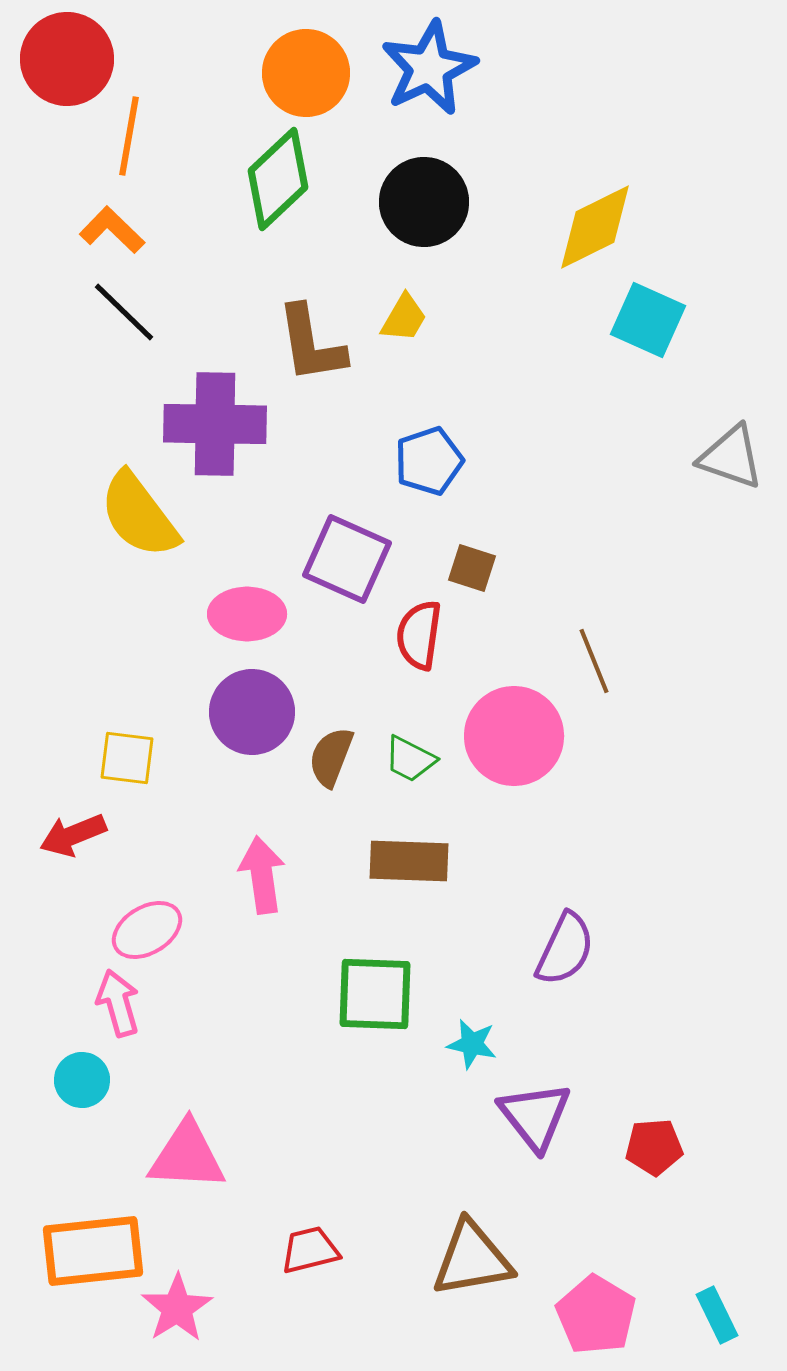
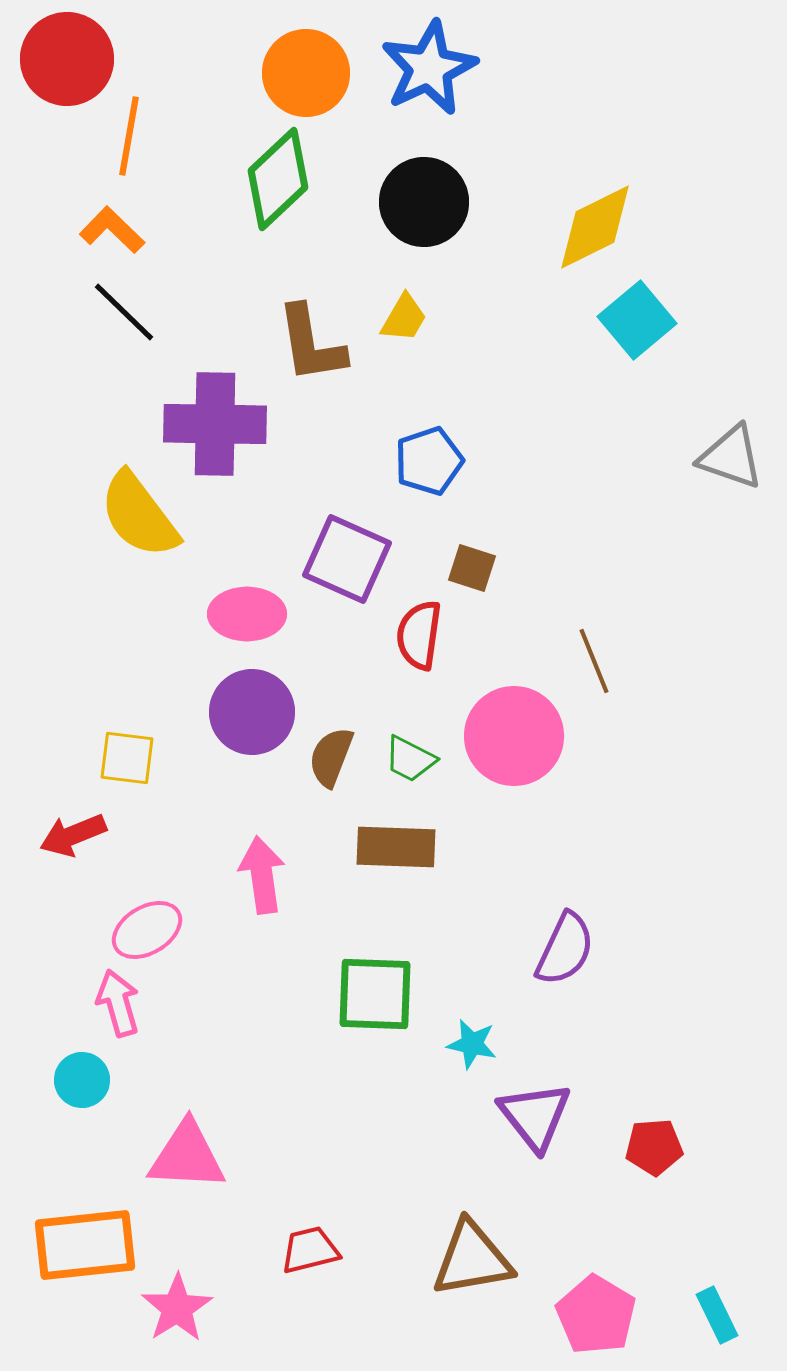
cyan square at (648, 320): moved 11 px left; rotated 26 degrees clockwise
brown rectangle at (409, 861): moved 13 px left, 14 px up
orange rectangle at (93, 1251): moved 8 px left, 6 px up
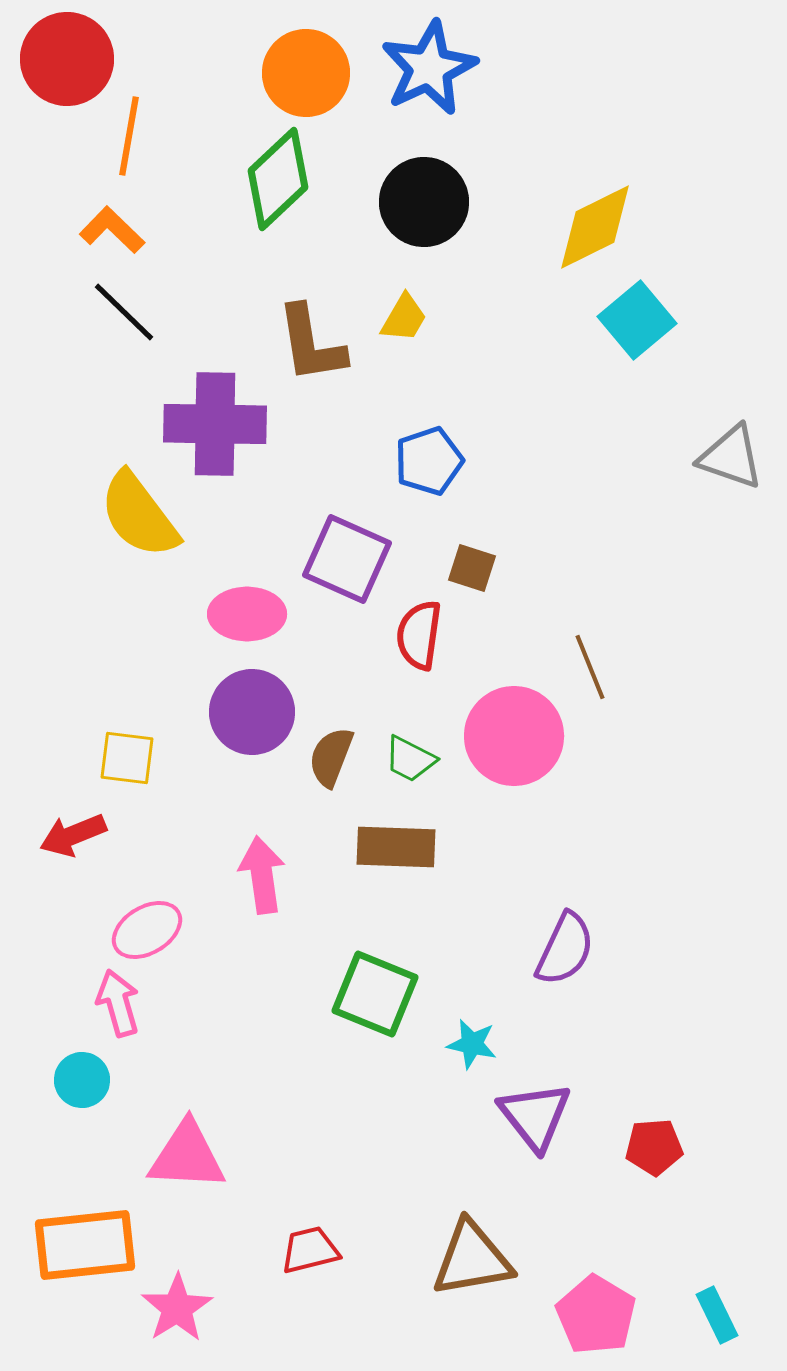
brown line at (594, 661): moved 4 px left, 6 px down
green square at (375, 994): rotated 20 degrees clockwise
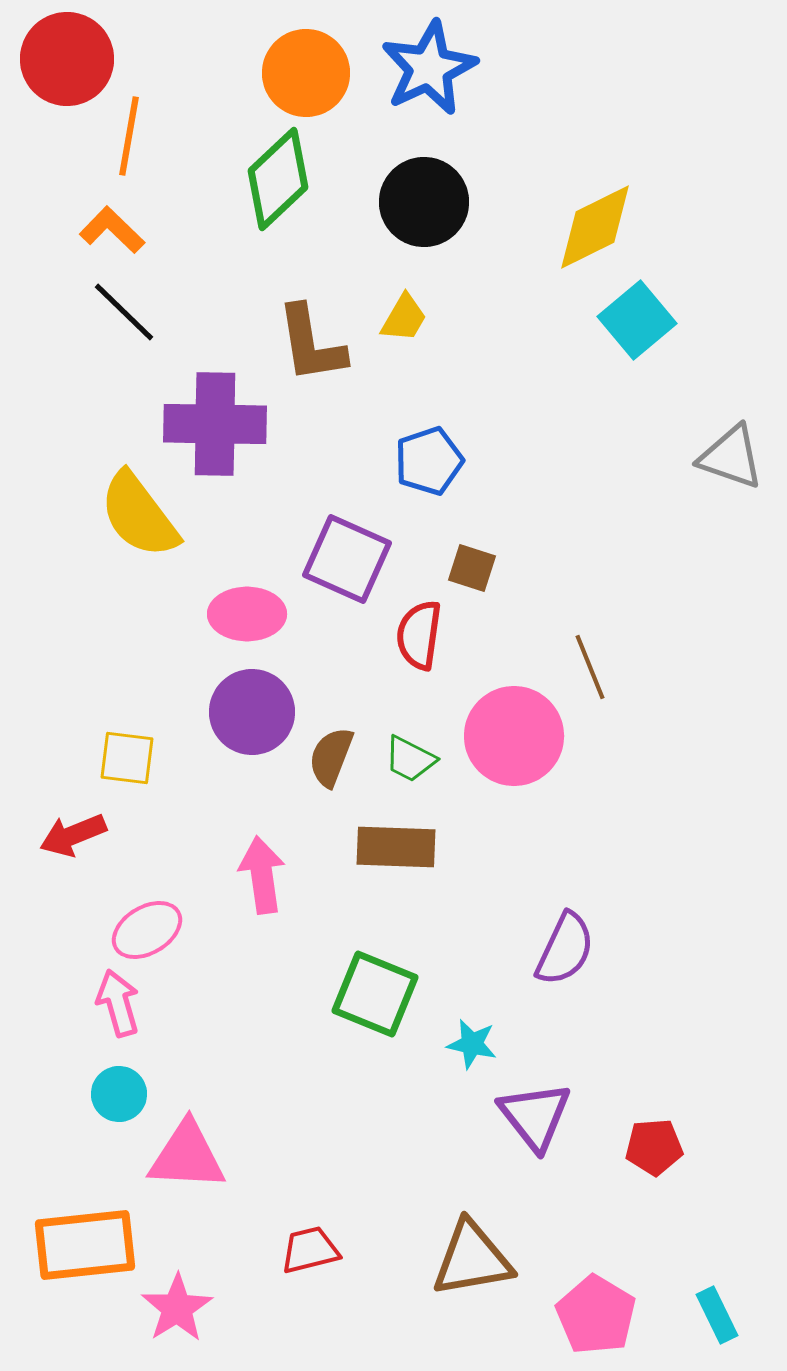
cyan circle at (82, 1080): moved 37 px right, 14 px down
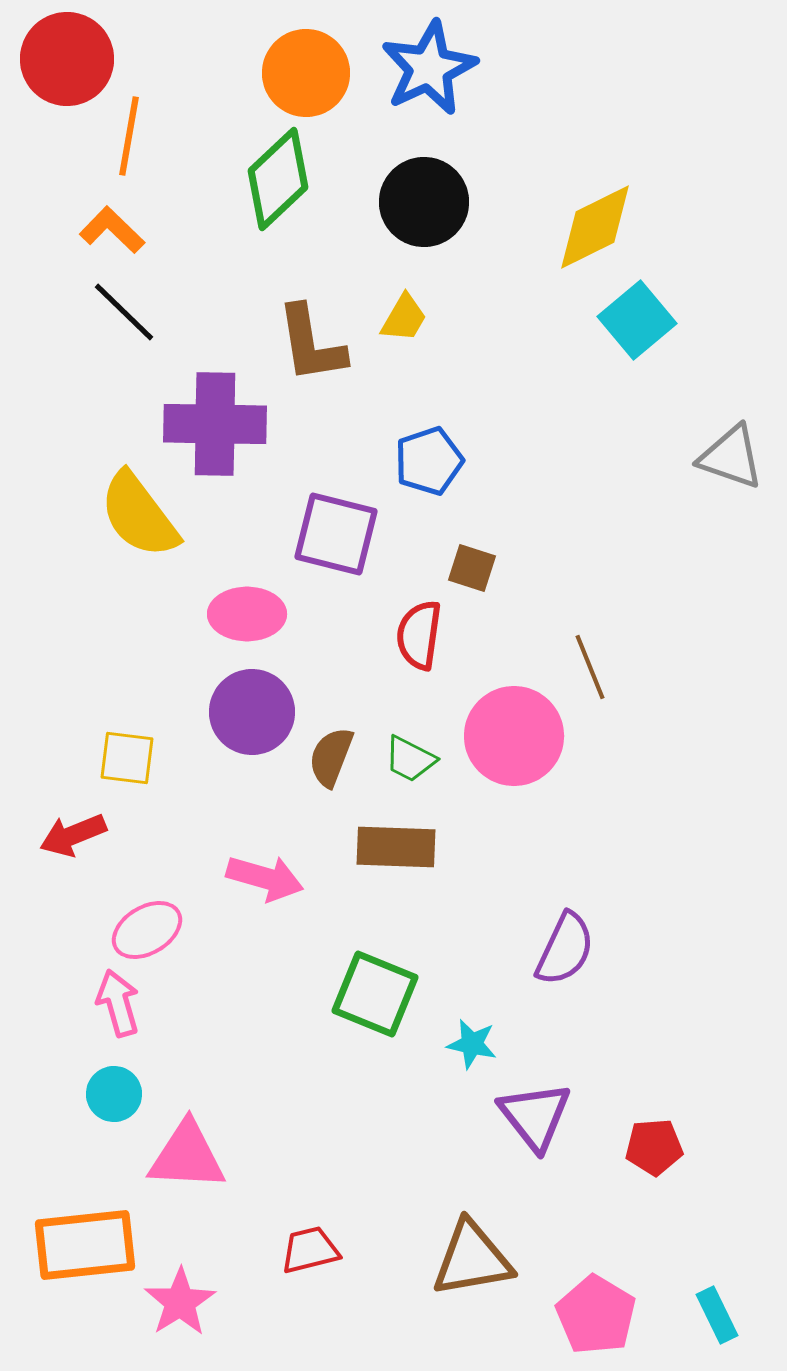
purple square at (347, 559): moved 11 px left, 25 px up; rotated 10 degrees counterclockwise
pink arrow at (262, 875): moved 3 px right, 3 px down; rotated 114 degrees clockwise
cyan circle at (119, 1094): moved 5 px left
pink star at (177, 1308): moved 3 px right, 6 px up
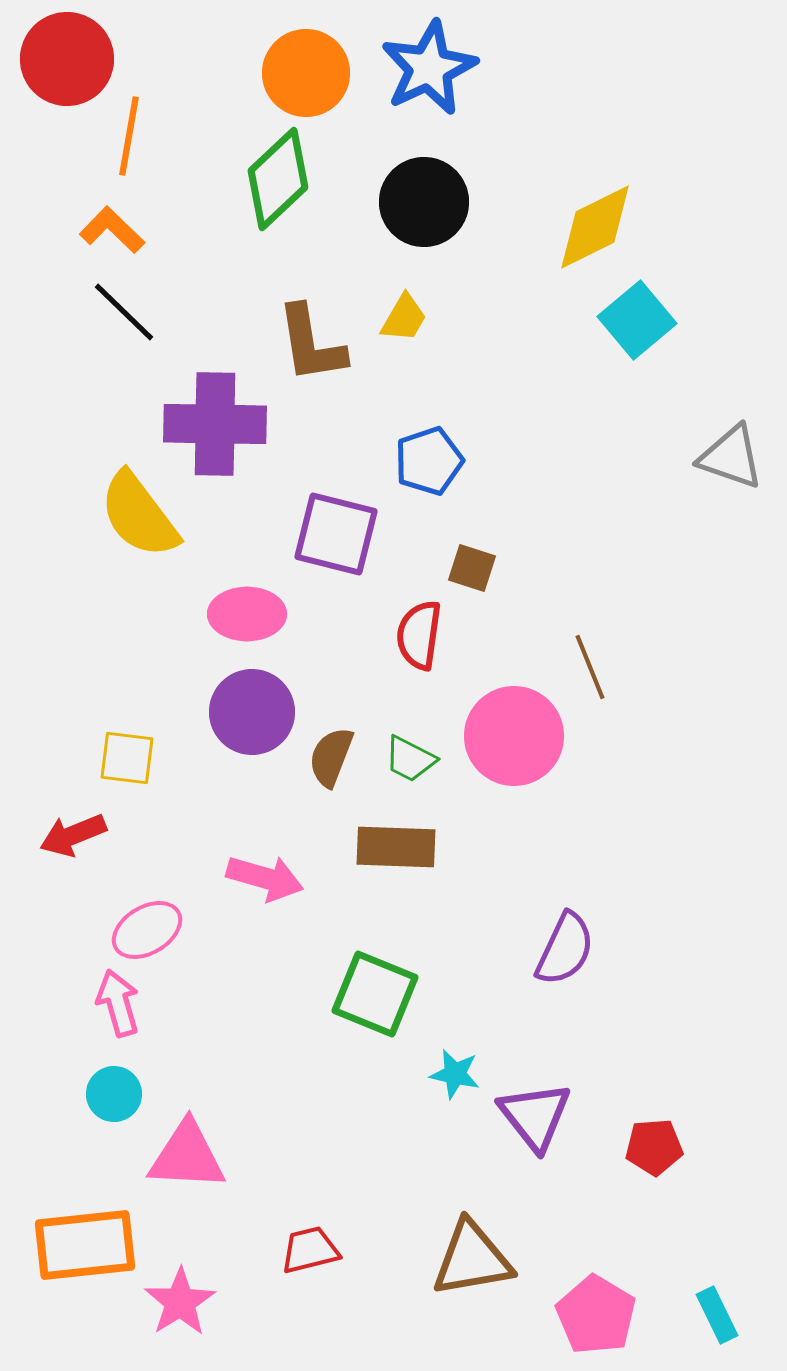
cyan star at (472, 1044): moved 17 px left, 30 px down
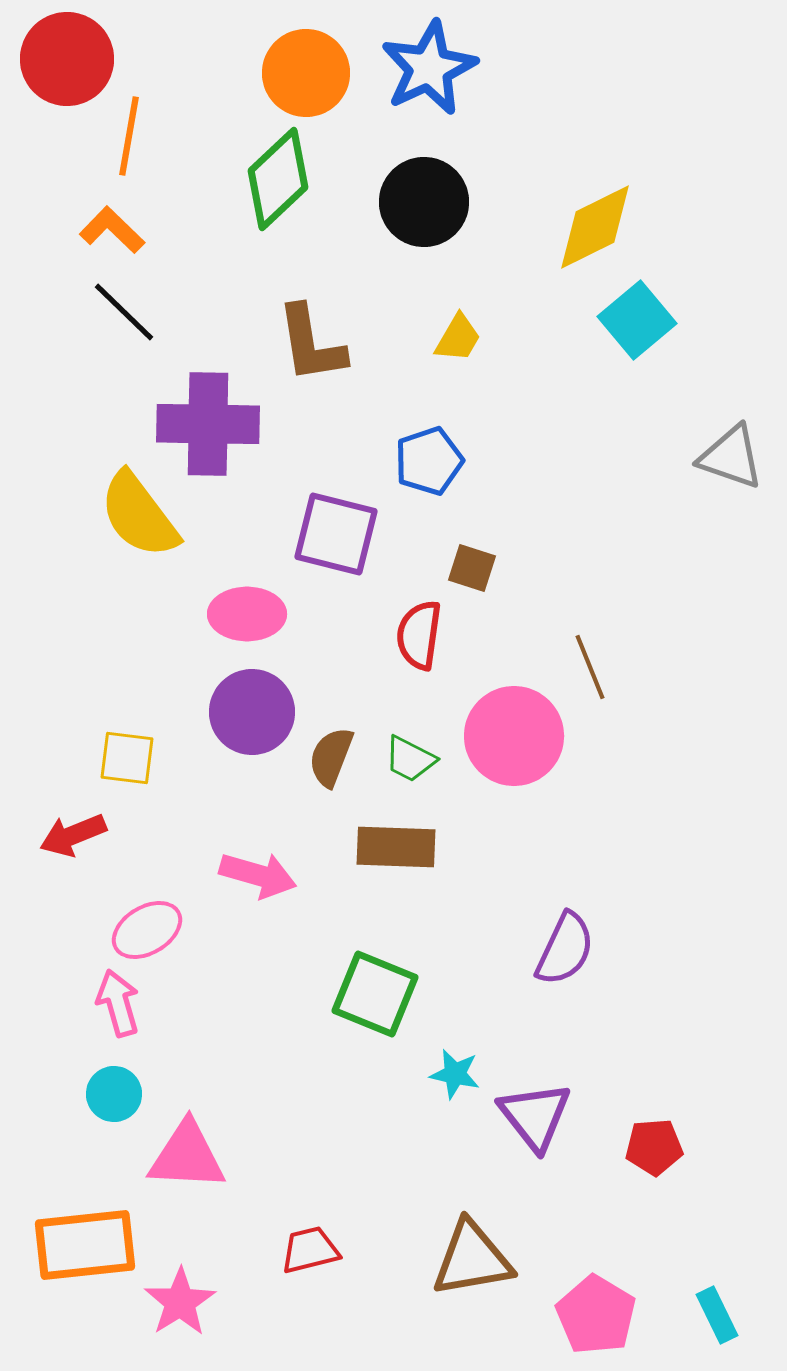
yellow trapezoid at (404, 318): moved 54 px right, 20 px down
purple cross at (215, 424): moved 7 px left
pink arrow at (265, 878): moved 7 px left, 3 px up
